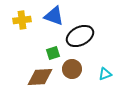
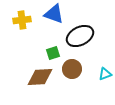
blue triangle: moved 2 px up
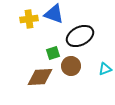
yellow cross: moved 7 px right, 1 px up
brown circle: moved 1 px left, 3 px up
cyan triangle: moved 5 px up
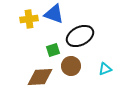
green square: moved 3 px up
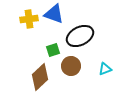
brown diamond: rotated 40 degrees counterclockwise
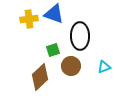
black ellipse: rotated 64 degrees counterclockwise
cyan triangle: moved 1 px left, 2 px up
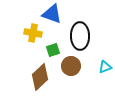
blue triangle: moved 2 px left
yellow cross: moved 4 px right, 14 px down; rotated 18 degrees clockwise
cyan triangle: moved 1 px right
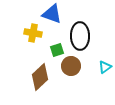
green square: moved 4 px right
cyan triangle: rotated 16 degrees counterclockwise
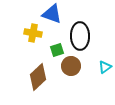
brown diamond: moved 2 px left
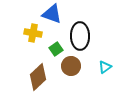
green square: moved 1 px left, 1 px up; rotated 16 degrees counterclockwise
